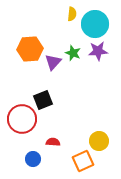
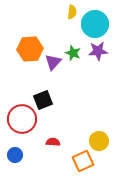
yellow semicircle: moved 2 px up
blue circle: moved 18 px left, 4 px up
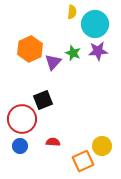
orange hexagon: rotated 20 degrees counterclockwise
yellow circle: moved 3 px right, 5 px down
blue circle: moved 5 px right, 9 px up
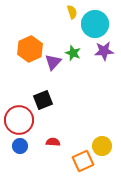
yellow semicircle: rotated 24 degrees counterclockwise
purple star: moved 6 px right
red circle: moved 3 px left, 1 px down
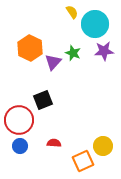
yellow semicircle: rotated 16 degrees counterclockwise
orange hexagon: moved 1 px up; rotated 10 degrees counterclockwise
red semicircle: moved 1 px right, 1 px down
yellow circle: moved 1 px right
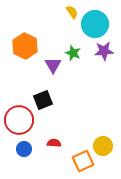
orange hexagon: moved 5 px left, 2 px up
purple triangle: moved 3 px down; rotated 12 degrees counterclockwise
blue circle: moved 4 px right, 3 px down
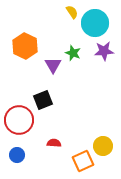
cyan circle: moved 1 px up
blue circle: moved 7 px left, 6 px down
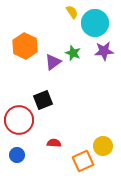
purple triangle: moved 3 px up; rotated 24 degrees clockwise
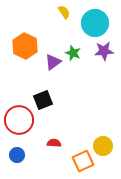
yellow semicircle: moved 8 px left
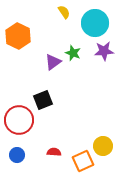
orange hexagon: moved 7 px left, 10 px up
red semicircle: moved 9 px down
